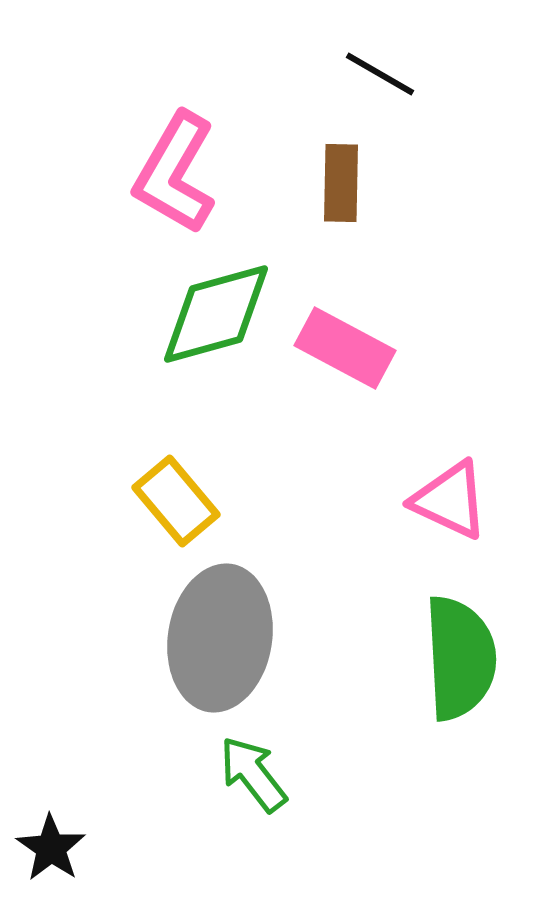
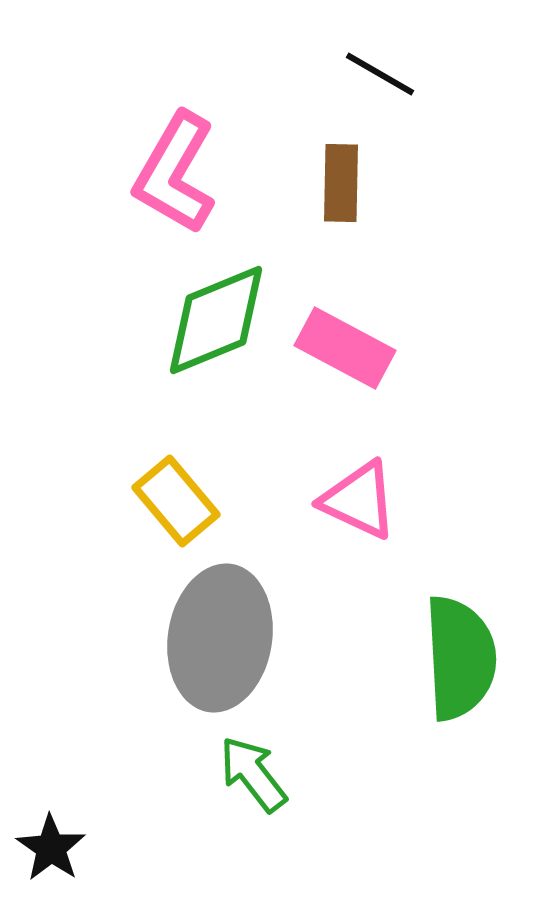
green diamond: moved 6 px down; rotated 7 degrees counterclockwise
pink triangle: moved 91 px left
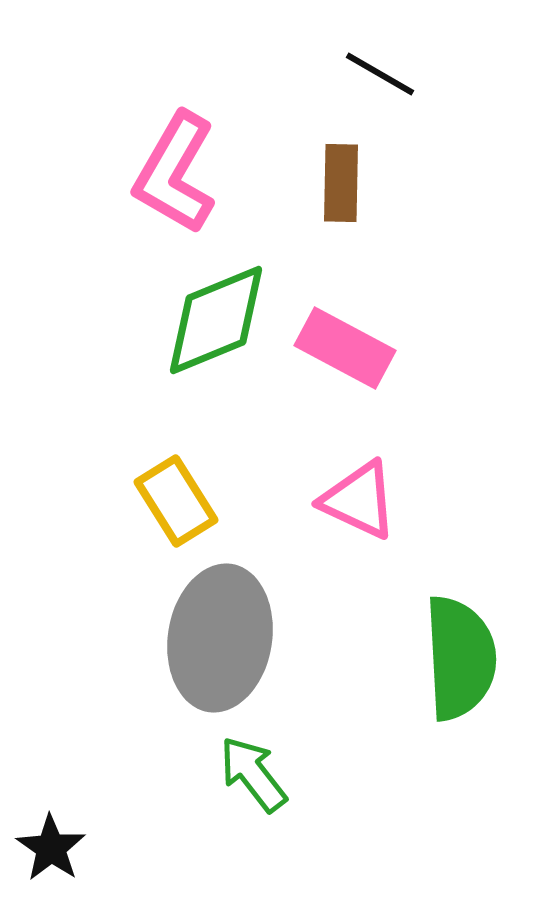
yellow rectangle: rotated 8 degrees clockwise
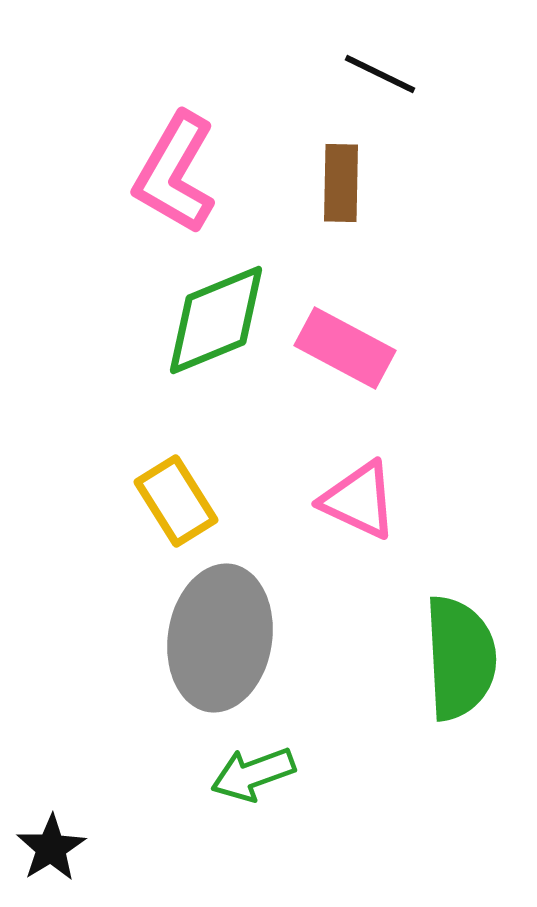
black line: rotated 4 degrees counterclockwise
green arrow: rotated 72 degrees counterclockwise
black star: rotated 6 degrees clockwise
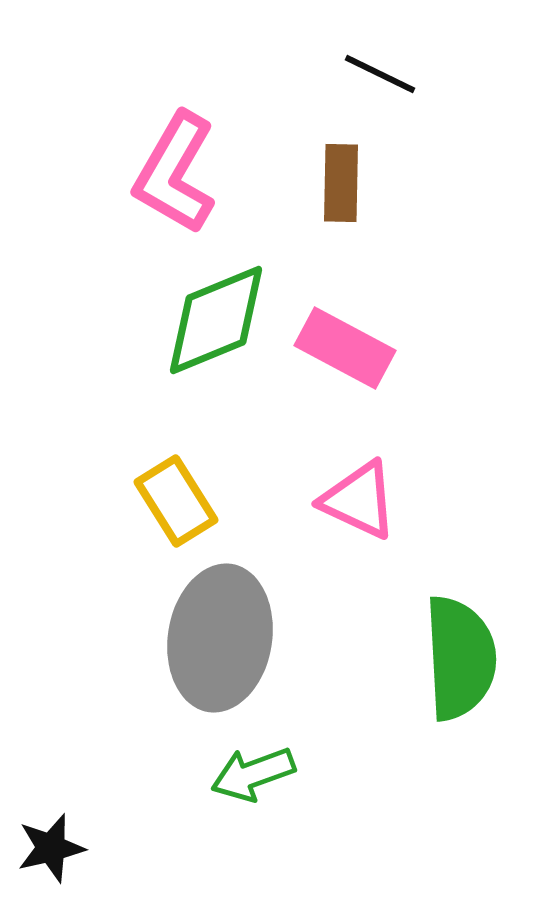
black star: rotated 18 degrees clockwise
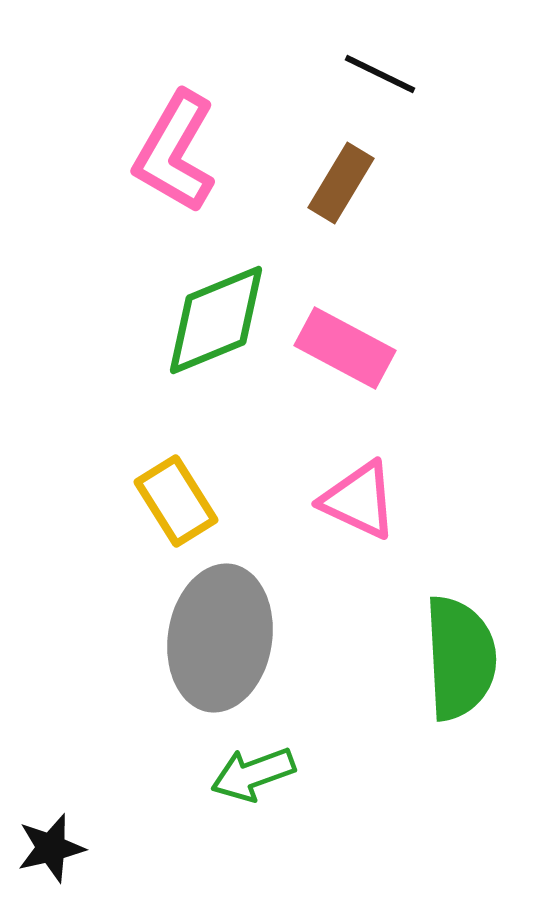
pink L-shape: moved 21 px up
brown rectangle: rotated 30 degrees clockwise
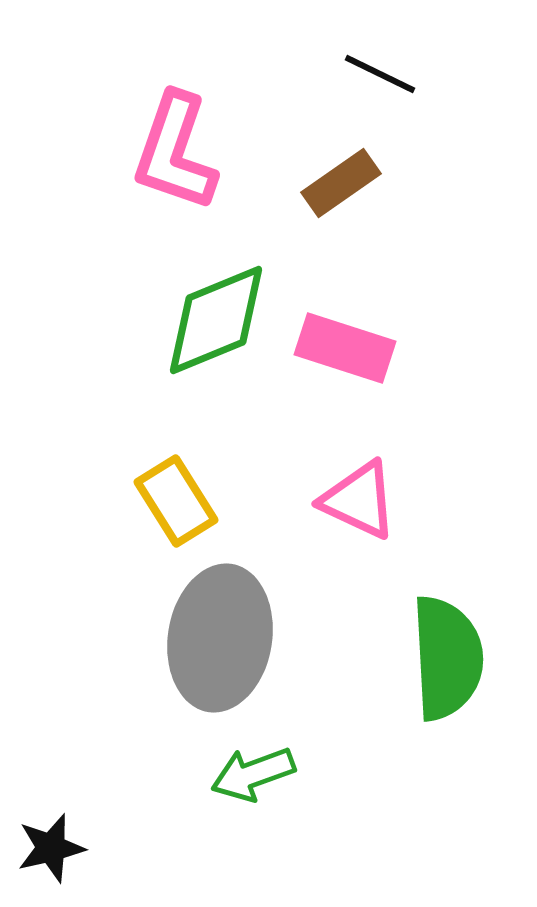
pink L-shape: rotated 11 degrees counterclockwise
brown rectangle: rotated 24 degrees clockwise
pink rectangle: rotated 10 degrees counterclockwise
green semicircle: moved 13 px left
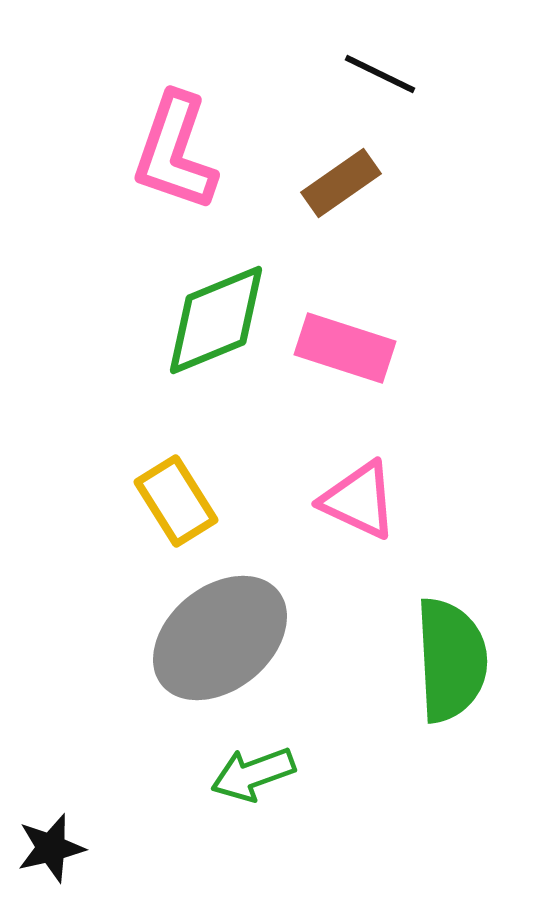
gray ellipse: rotated 42 degrees clockwise
green semicircle: moved 4 px right, 2 px down
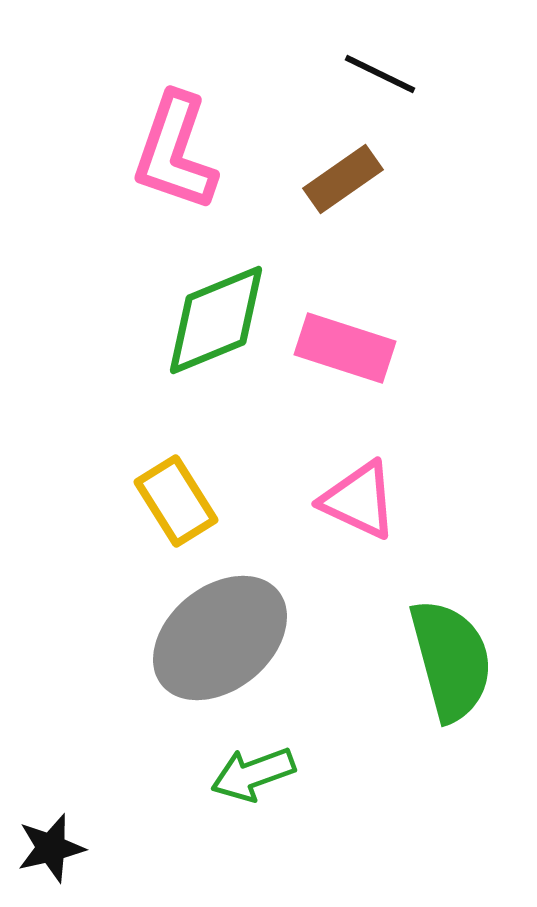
brown rectangle: moved 2 px right, 4 px up
green semicircle: rotated 12 degrees counterclockwise
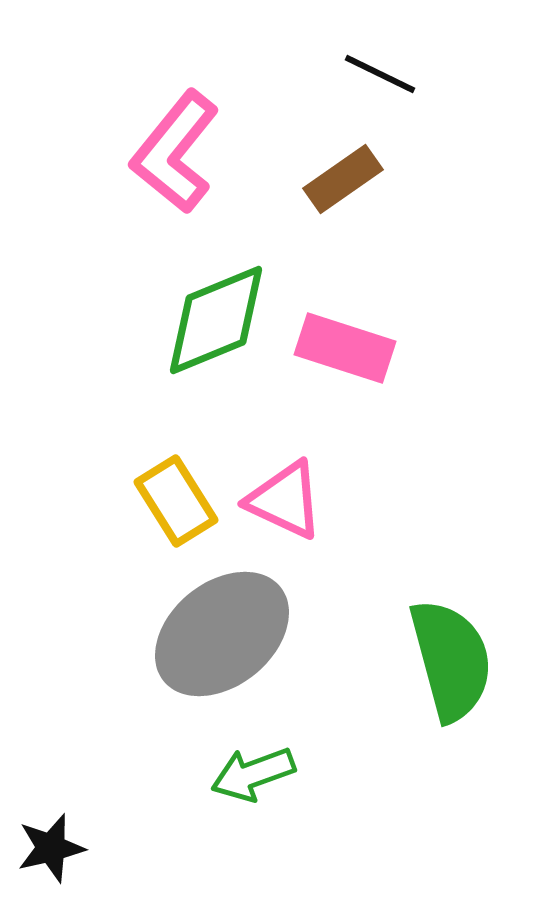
pink L-shape: rotated 20 degrees clockwise
pink triangle: moved 74 px left
gray ellipse: moved 2 px right, 4 px up
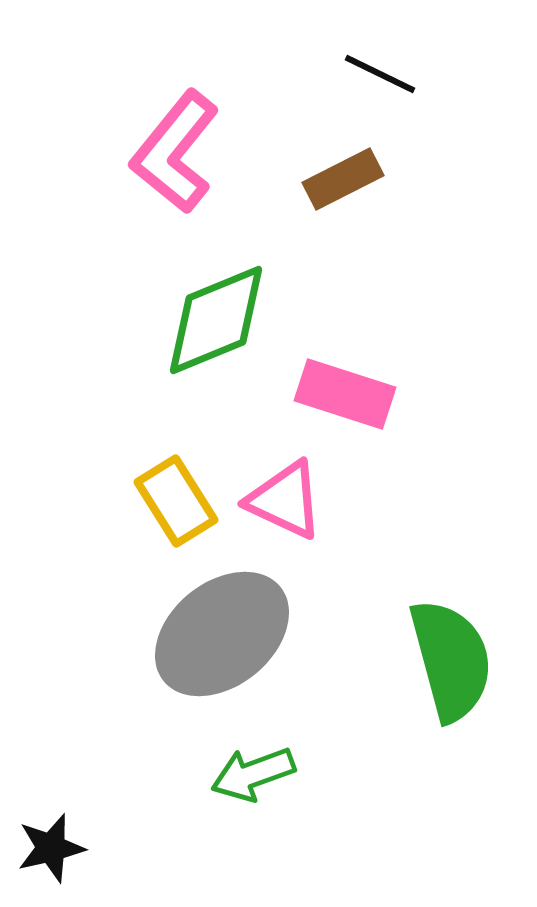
brown rectangle: rotated 8 degrees clockwise
pink rectangle: moved 46 px down
